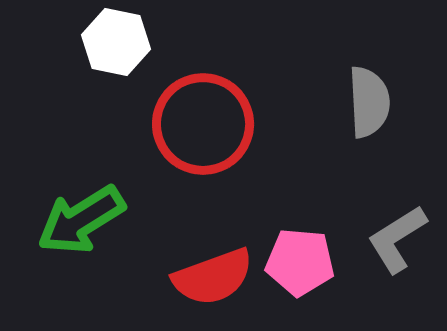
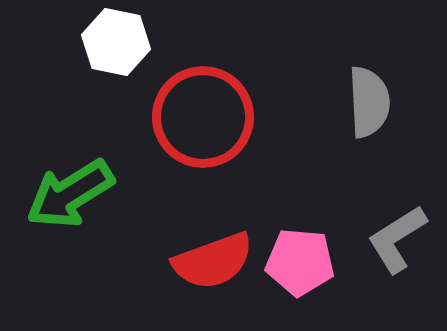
red circle: moved 7 px up
green arrow: moved 11 px left, 26 px up
red semicircle: moved 16 px up
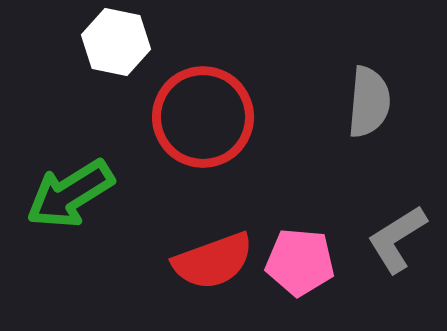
gray semicircle: rotated 8 degrees clockwise
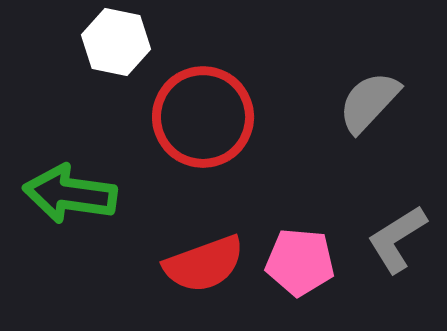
gray semicircle: rotated 142 degrees counterclockwise
green arrow: rotated 40 degrees clockwise
red semicircle: moved 9 px left, 3 px down
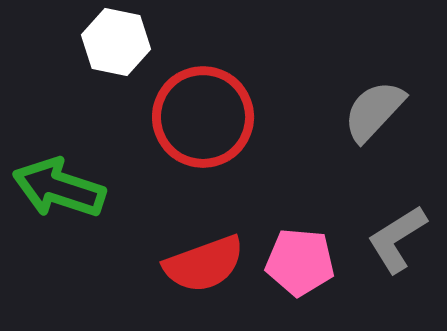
gray semicircle: moved 5 px right, 9 px down
green arrow: moved 11 px left, 6 px up; rotated 10 degrees clockwise
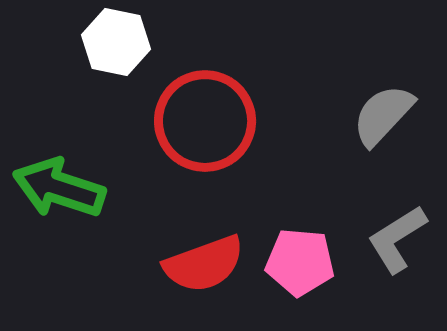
gray semicircle: moved 9 px right, 4 px down
red circle: moved 2 px right, 4 px down
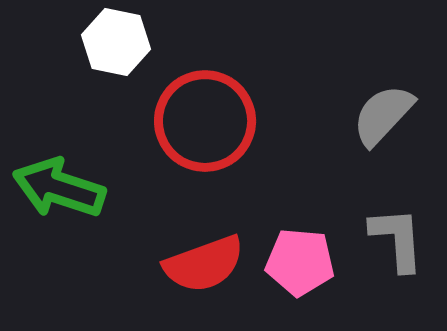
gray L-shape: rotated 118 degrees clockwise
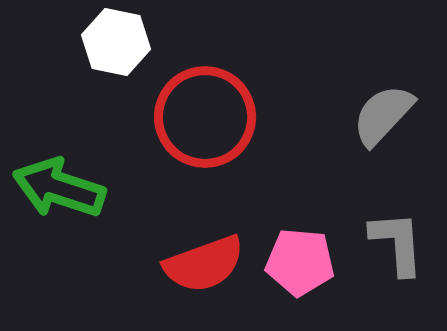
red circle: moved 4 px up
gray L-shape: moved 4 px down
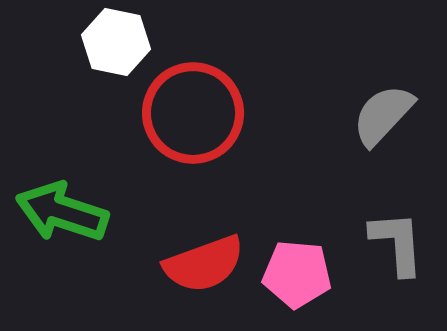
red circle: moved 12 px left, 4 px up
green arrow: moved 3 px right, 24 px down
pink pentagon: moved 3 px left, 12 px down
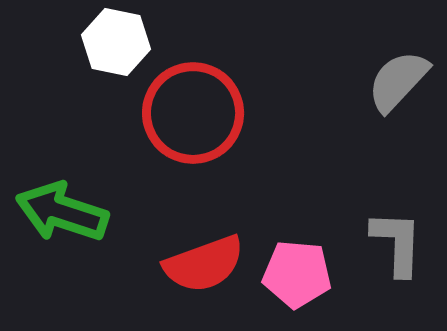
gray semicircle: moved 15 px right, 34 px up
gray L-shape: rotated 6 degrees clockwise
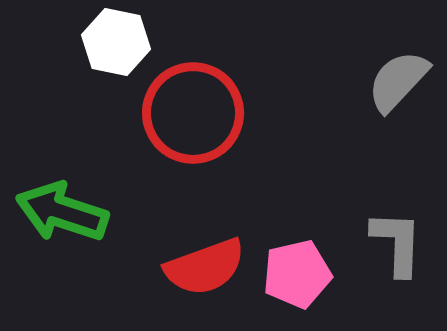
red semicircle: moved 1 px right, 3 px down
pink pentagon: rotated 18 degrees counterclockwise
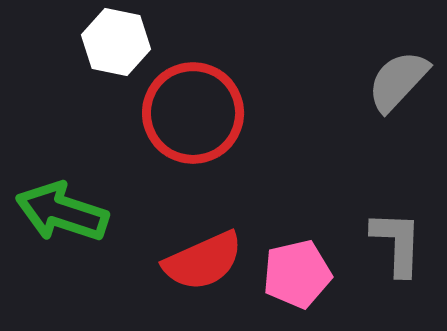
red semicircle: moved 2 px left, 6 px up; rotated 4 degrees counterclockwise
